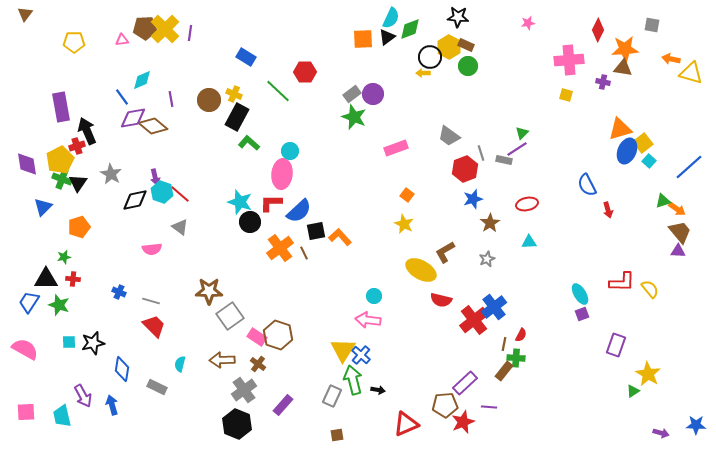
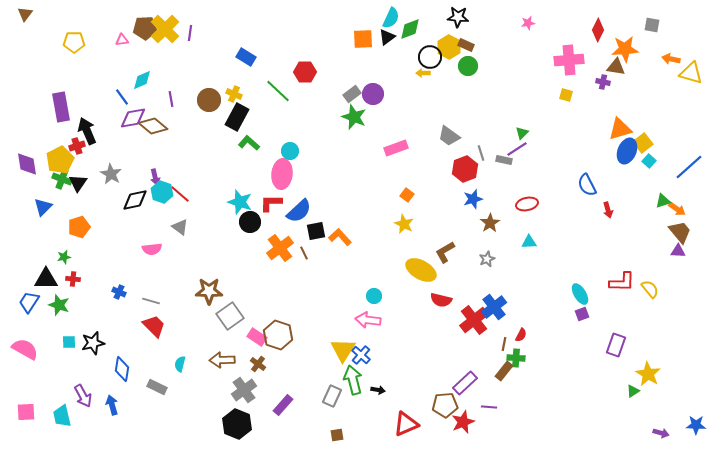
brown triangle at (623, 68): moved 7 px left, 1 px up
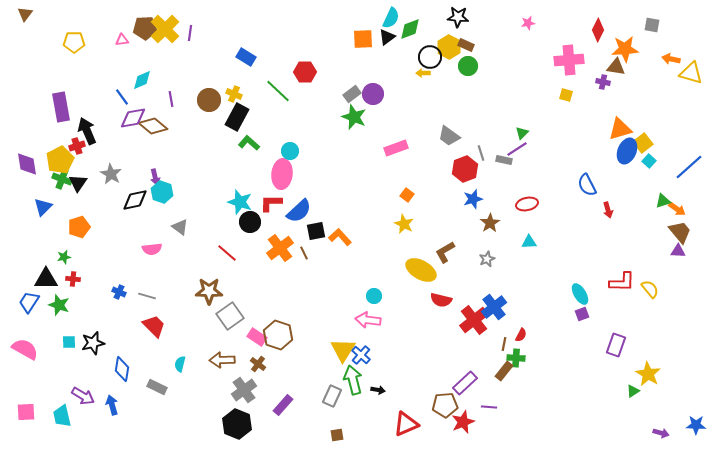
red line at (180, 194): moved 47 px right, 59 px down
gray line at (151, 301): moved 4 px left, 5 px up
purple arrow at (83, 396): rotated 30 degrees counterclockwise
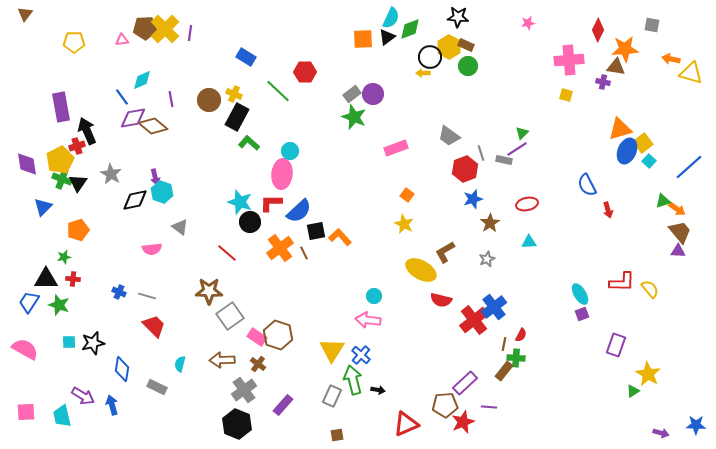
orange pentagon at (79, 227): moved 1 px left, 3 px down
yellow triangle at (343, 350): moved 11 px left
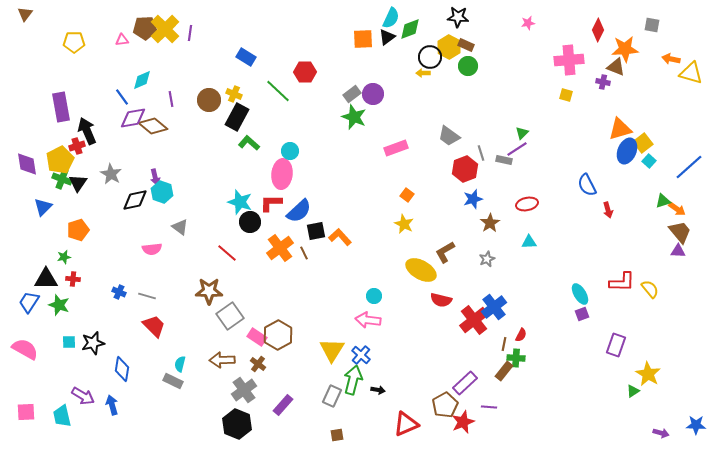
brown triangle at (616, 67): rotated 12 degrees clockwise
brown hexagon at (278, 335): rotated 12 degrees clockwise
green arrow at (353, 380): rotated 28 degrees clockwise
gray rectangle at (157, 387): moved 16 px right, 6 px up
brown pentagon at (445, 405): rotated 25 degrees counterclockwise
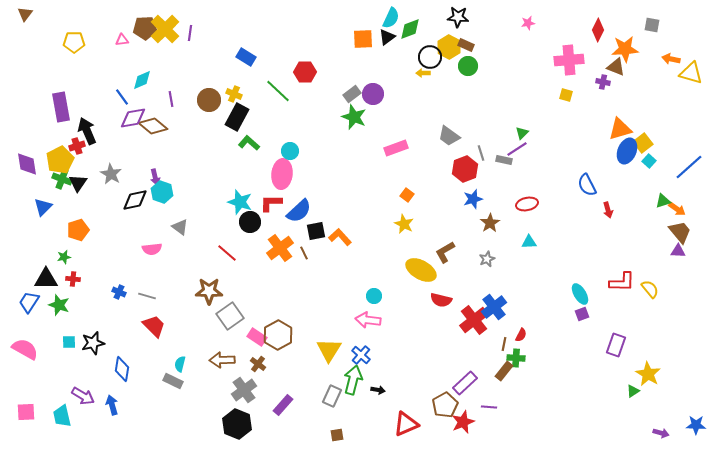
yellow triangle at (332, 350): moved 3 px left
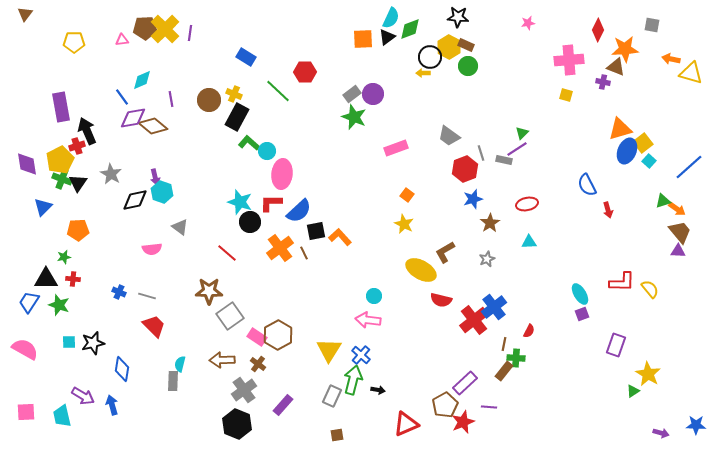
cyan circle at (290, 151): moved 23 px left
orange pentagon at (78, 230): rotated 15 degrees clockwise
red semicircle at (521, 335): moved 8 px right, 4 px up
gray rectangle at (173, 381): rotated 66 degrees clockwise
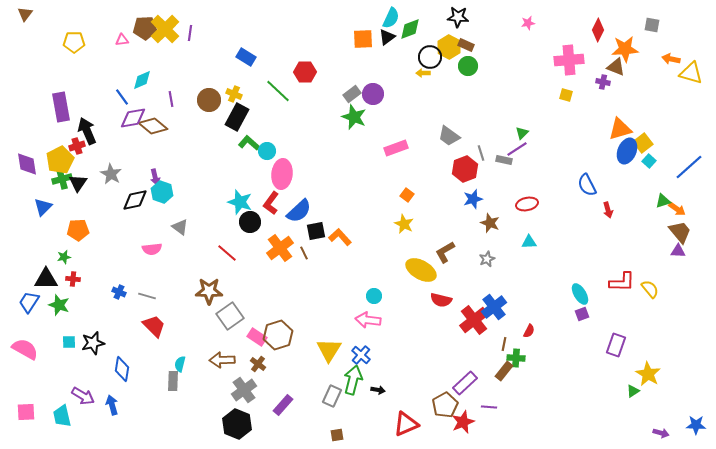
green cross at (62, 179): rotated 36 degrees counterclockwise
red L-shape at (271, 203): rotated 55 degrees counterclockwise
brown star at (490, 223): rotated 18 degrees counterclockwise
brown hexagon at (278, 335): rotated 12 degrees clockwise
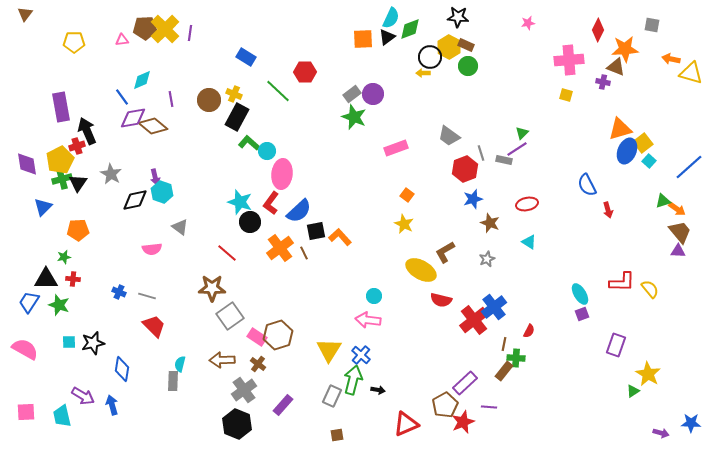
cyan triangle at (529, 242): rotated 35 degrees clockwise
brown star at (209, 291): moved 3 px right, 3 px up
blue star at (696, 425): moved 5 px left, 2 px up
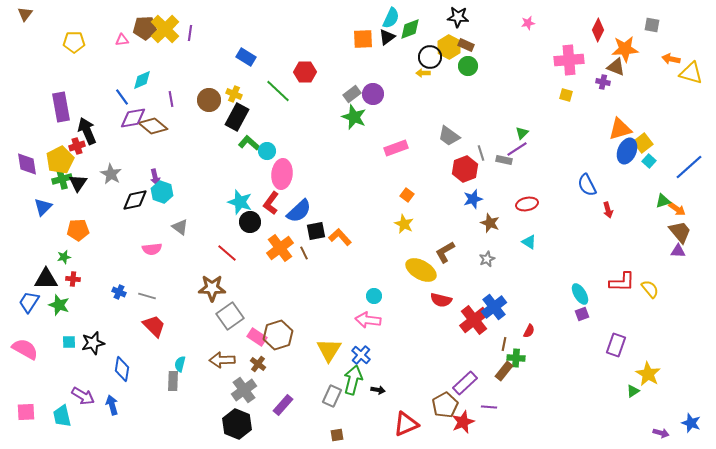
blue star at (691, 423): rotated 18 degrees clockwise
